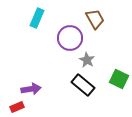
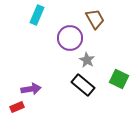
cyan rectangle: moved 3 px up
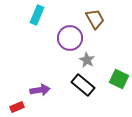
purple arrow: moved 9 px right, 1 px down
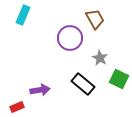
cyan rectangle: moved 14 px left
gray star: moved 13 px right, 2 px up
black rectangle: moved 1 px up
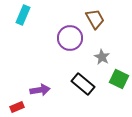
gray star: moved 2 px right, 1 px up
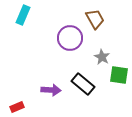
green square: moved 4 px up; rotated 18 degrees counterclockwise
purple arrow: moved 11 px right; rotated 12 degrees clockwise
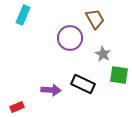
gray star: moved 1 px right, 3 px up
black rectangle: rotated 15 degrees counterclockwise
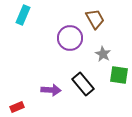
black rectangle: rotated 25 degrees clockwise
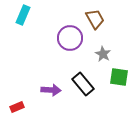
green square: moved 2 px down
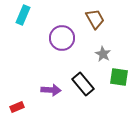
purple circle: moved 8 px left
